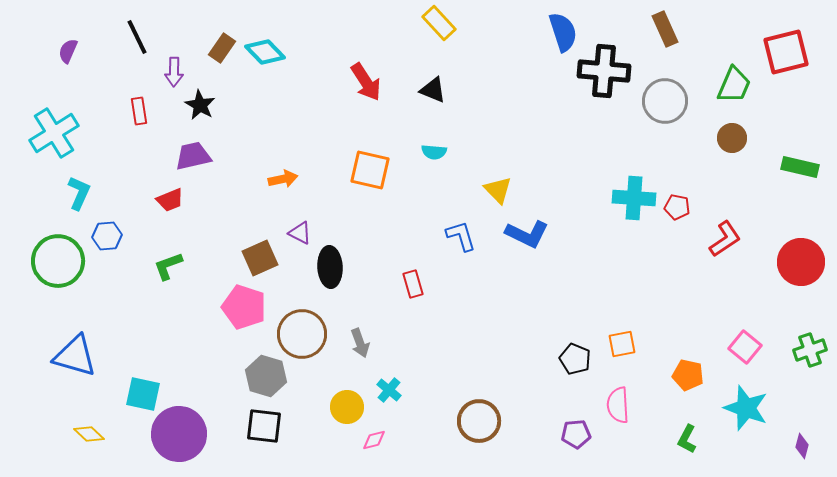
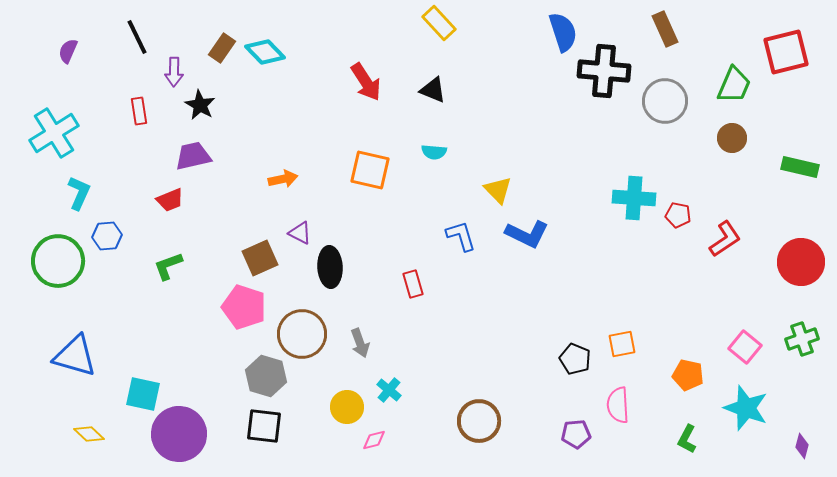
red pentagon at (677, 207): moved 1 px right, 8 px down
green cross at (810, 350): moved 8 px left, 11 px up
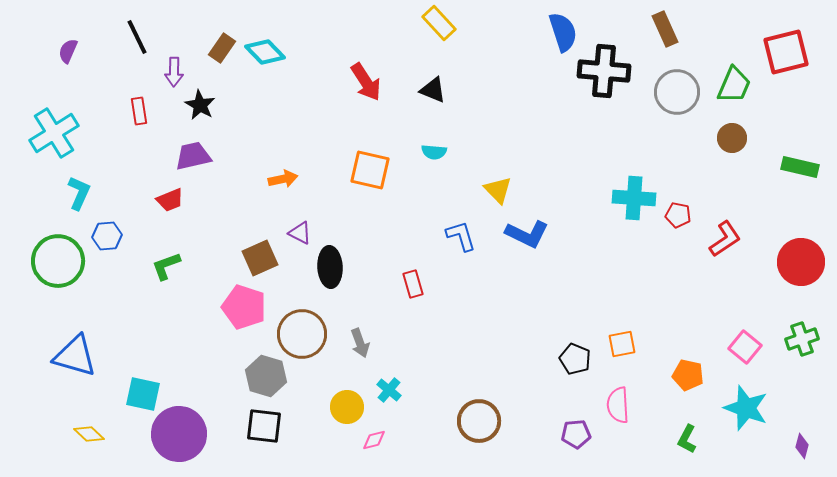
gray circle at (665, 101): moved 12 px right, 9 px up
green L-shape at (168, 266): moved 2 px left
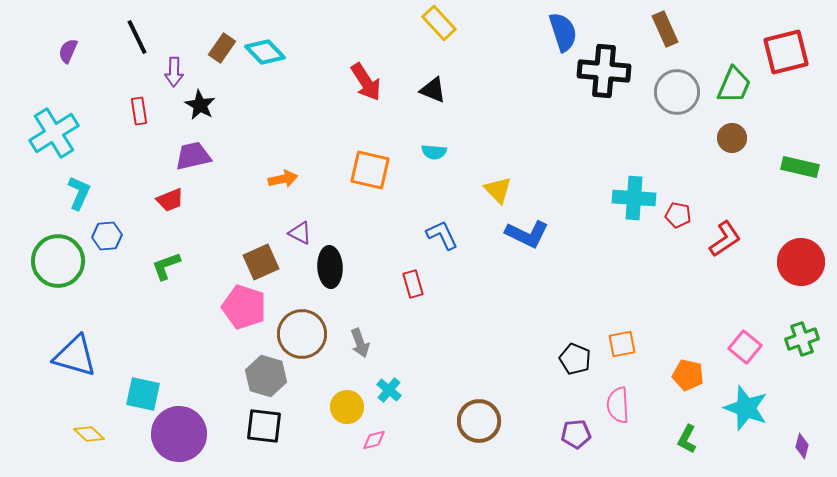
blue L-shape at (461, 236): moved 19 px left, 1 px up; rotated 8 degrees counterclockwise
brown square at (260, 258): moved 1 px right, 4 px down
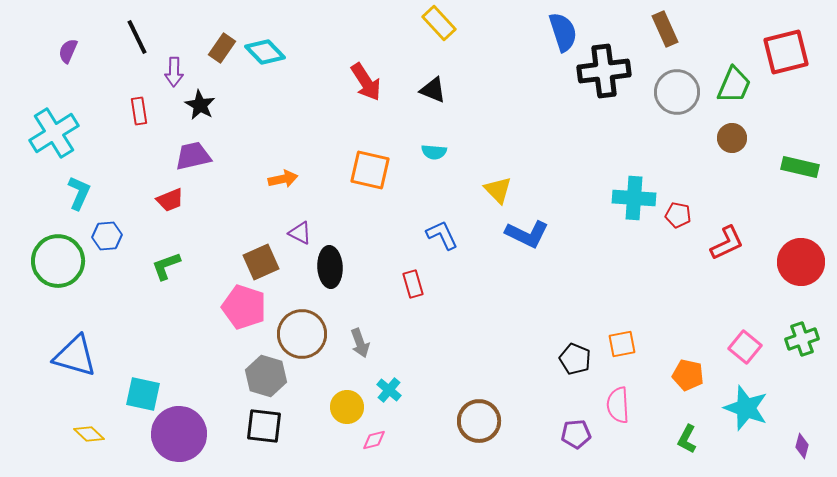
black cross at (604, 71): rotated 12 degrees counterclockwise
red L-shape at (725, 239): moved 2 px right, 4 px down; rotated 9 degrees clockwise
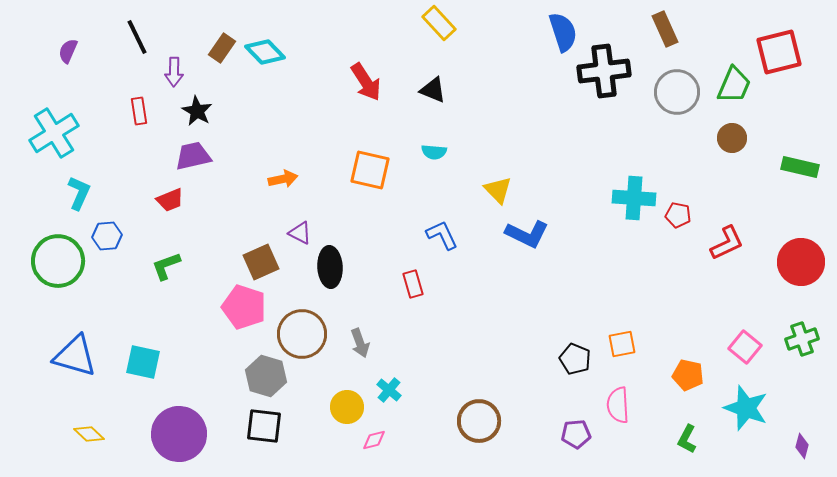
red square at (786, 52): moved 7 px left
black star at (200, 105): moved 3 px left, 6 px down
cyan square at (143, 394): moved 32 px up
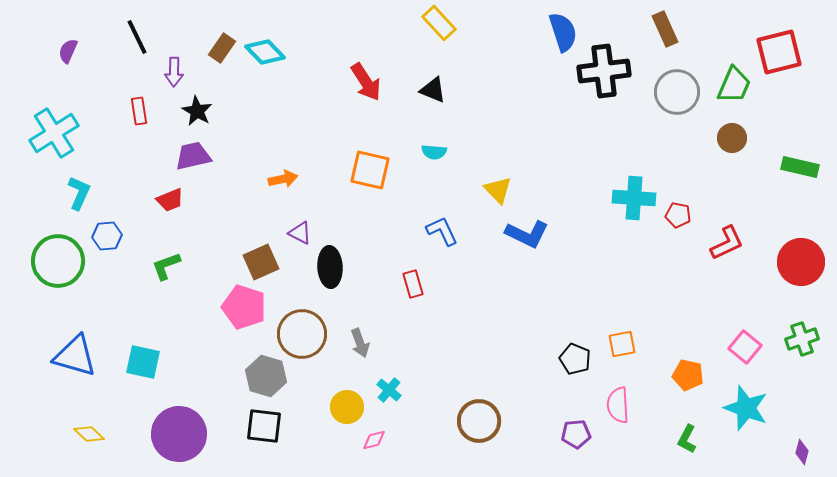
blue L-shape at (442, 235): moved 4 px up
purple diamond at (802, 446): moved 6 px down
